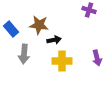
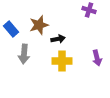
brown star: rotated 24 degrees counterclockwise
black arrow: moved 4 px right, 1 px up
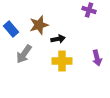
gray arrow: rotated 30 degrees clockwise
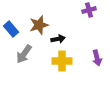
purple cross: rotated 32 degrees counterclockwise
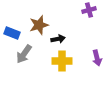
blue rectangle: moved 1 px right, 4 px down; rotated 28 degrees counterclockwise
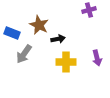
brown star: rotated 30 degrees counterclockwise
yellow cross: moved 4 px right, 1 px down
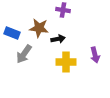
purple cross: moved 26 px left; rotated 24 degrees clockwise
brown star: moved 3 px down; rotated 18 degrees counterclockwise
purple arrow: moved 2 px left, 3 px up
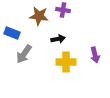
brown star: moved 12 px up
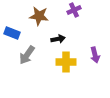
purple cross: moved 11 px right; rotated 32 degrees counterclockwise
gray arrow: moved 3 px right, 1 px down
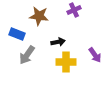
blue rectangle: moved 5 px right, 1 px down
black arrow: moved 3 px down
purple arrow: rotated 21 degrees counterclockwise
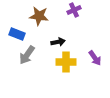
purple arrow: moved 3 px down
